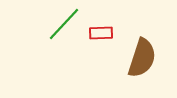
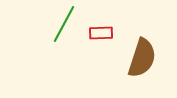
green line: rotated 15 degrees counterclockwise
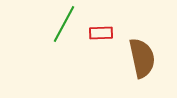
brown semicircle: rotated 30 degrees counterclockwise
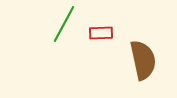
brown semicircle: moved 1 px right, 2 px down
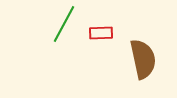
brown semicircle: moved 1 px up
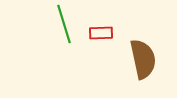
green line: rotated 45 degrees counterclockwise
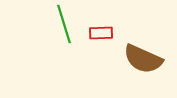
brown semicircle: rotated 126 degrees clockwise
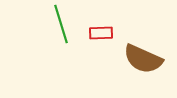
green line: moved 3 px left
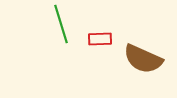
red rectangle: moved 1 px left, 6 px down
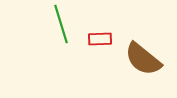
brown semicircle: rotated 15 degrees clockwise
